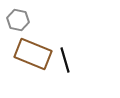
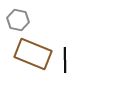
black line: rotated 15 degrees clockwise
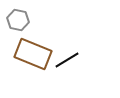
black line: moved 2 px right; rotated 60 degrees clockwise
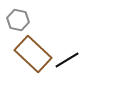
brown rectangle: rotated 21 degrees clockwise
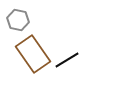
brown rectangle: rotated 12 degrees clockwise
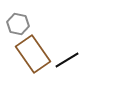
gray hexagon: moved 4 px down
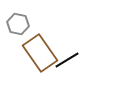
brown rectangle: moved 7 px right, 1 px up
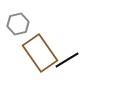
gray hexagon: rotated 25 degrees counterclockwise
